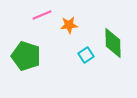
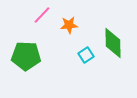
pink line: rotated 24 degrees counterclockwise
green pentagon: rotated 16 degrees counterclockwise
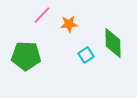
orange star: moved 1 px up
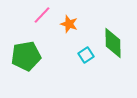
orange star: rotated 24 degrees clockwise
green pentagon: rotated 12 degrees counterclockwise
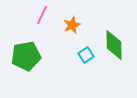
pink line: rotated 18 degrees counterclockwise
orange star: moved 3 px right, 1 px down; rotated 30 degrees clockwise
green diamond: moved 1 px right, 2 px down
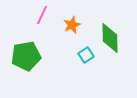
green diamond: moved 4 px left, 7 px up
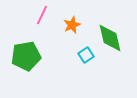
green diamond: rotated 12 degrees counterclockwise
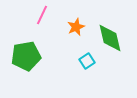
orange star: moved 4 px right, 2 px down
cyan square: moved 1 px right, 6 px down
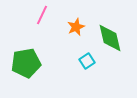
green pentagon: moved 7 px down
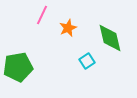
orange star: moved 8 px left, 1 px down
green pentagon: moved 8 px left, 4 px down
